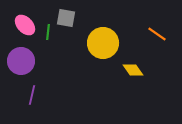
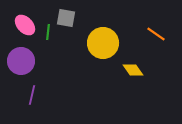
orange line: moved 1 px left
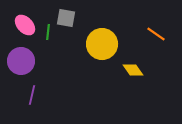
yellow circle: moved 1 px left, 1 px down
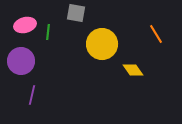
gray square: moved 10 px right, 5 px up
pink ellipse: rotated 60 degrees counterclockwise
orange line: rotated 24 degrees clockwise
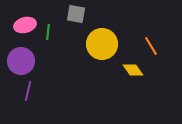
gray square: moved 1 px down
orange line: moved 5 px left, 12 px down
purple line: moved 4 px left, 4 px up
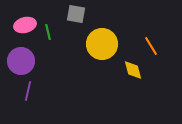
green line: rotated 21 degrees counterclockwise
yellow diamond: rotated 20 degrees clockwise
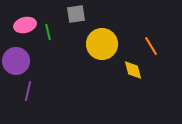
gray square: rotated 18 degrees counterclockwise
purple circle: moved 5 px left
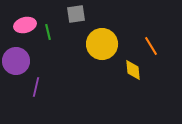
yellow diamond: rotated 10 degrees clockwise
purple line: moved 8 px right, 4 px up
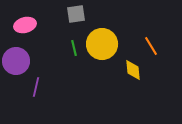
green line: moved 26 px right, 16 px down
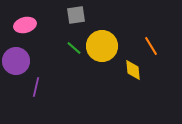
gray square: moved 1 px down
yellow circle: moved 2 px down
green line: rotated 35 degrees counterclockwise
